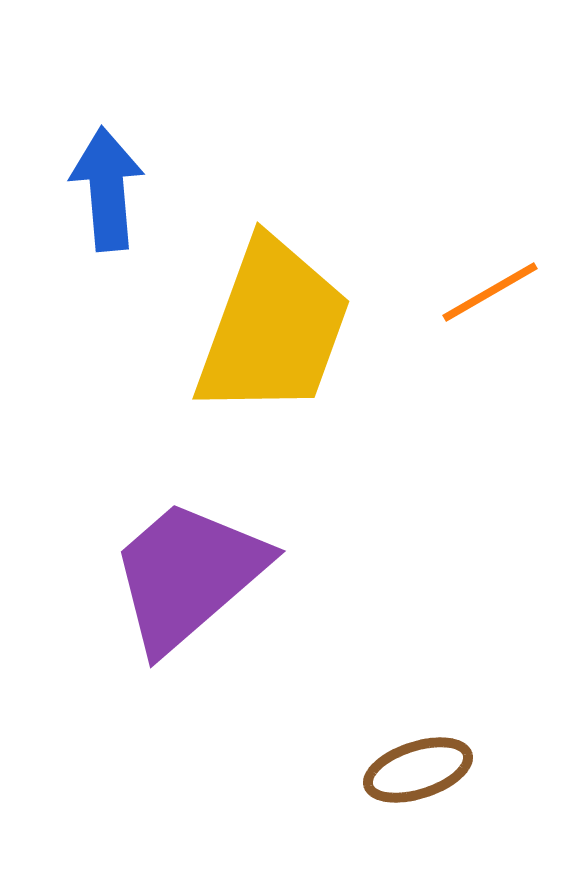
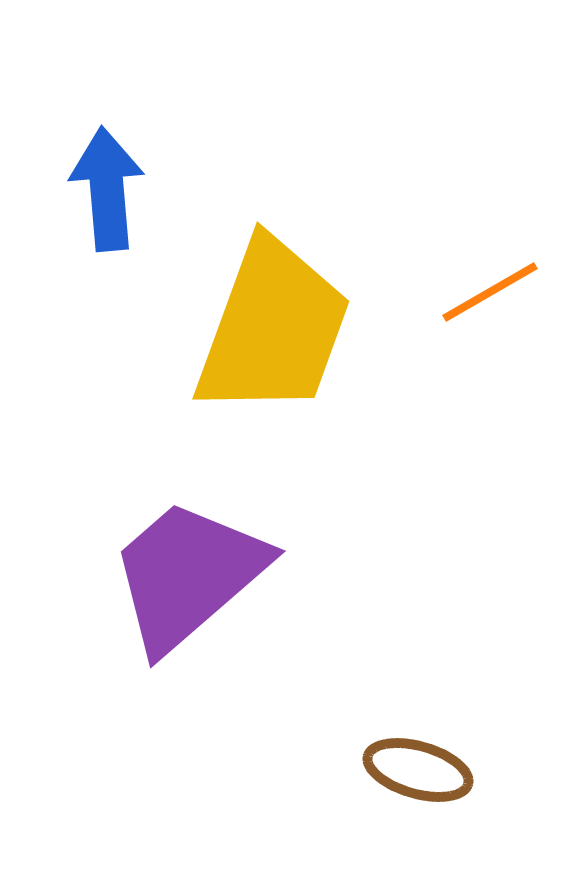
brown ellipse: rotated 34 degrees clockwise
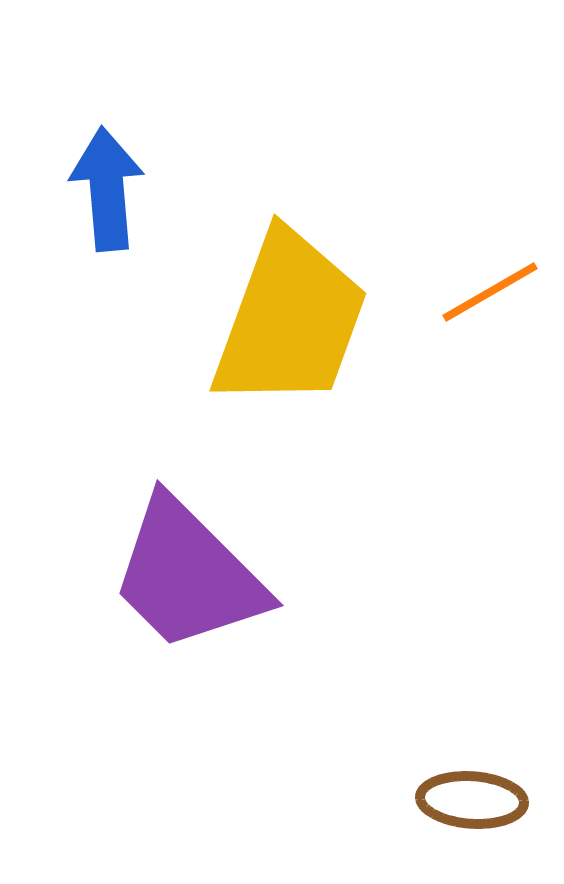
yellow trapezoid: moved 17 px right, 8 px up
purple trapezoid: rotated 94 degrees counterclockwise
brown ellipse: moved 54 px right, 30 px down; rotated 12 degrees counterclockwise
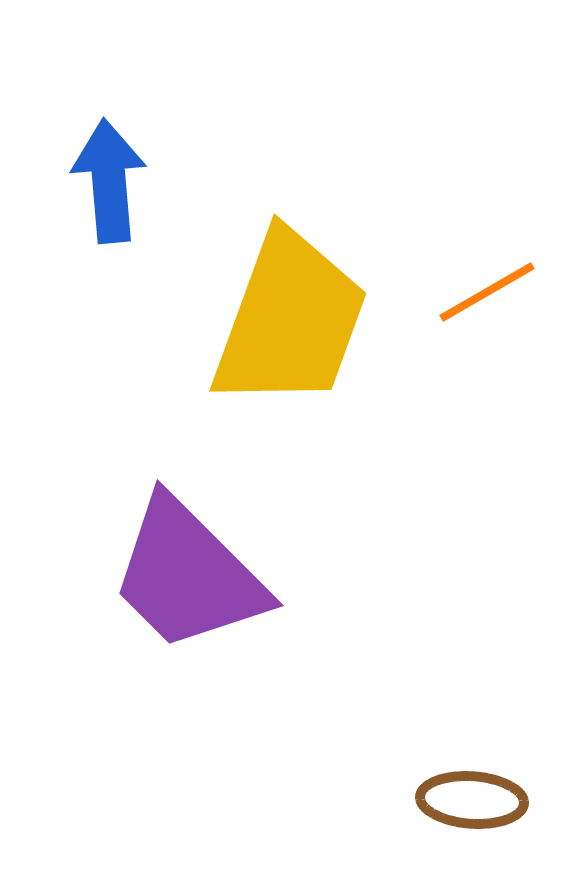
blue arrow: moved 2 px right, 8 px up
orange line: moved 3 px left
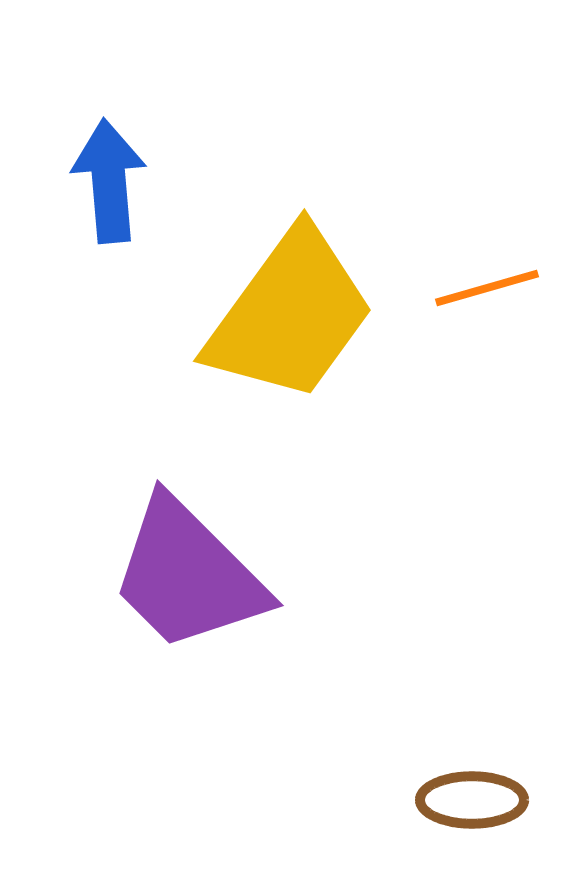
orange line: moved 4 px up; rotated 14 degrees clockwise
yellow trapezoid: moved 5 px up; rotated 16 degrees clockwise
brown ellipse: rotated 4 degrees counterclockwise
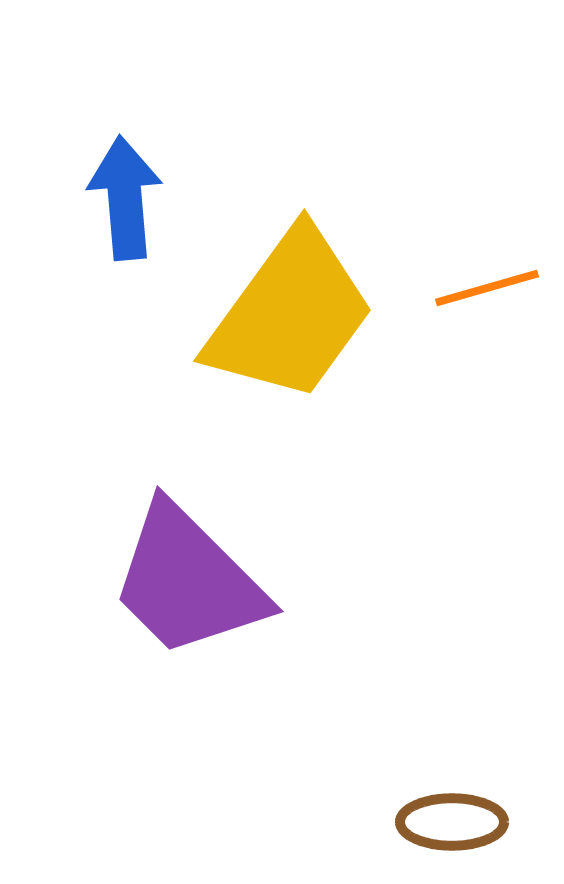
blue arrow: moved 16 px right, 17 px down
purple trapezoid: moved 6 px down
brown ellipse: moved 20 px left, 22 px down
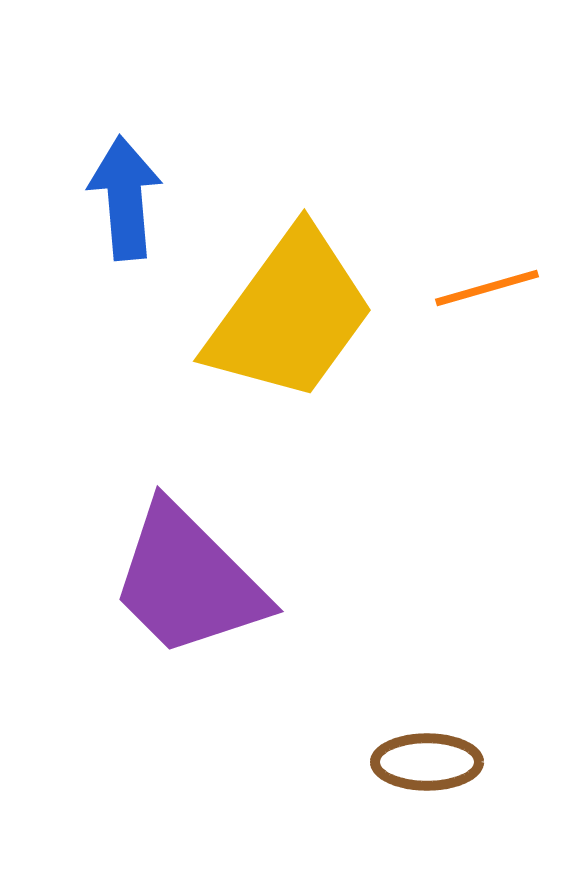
brown ellipse: moved 25 px left, 60 px up
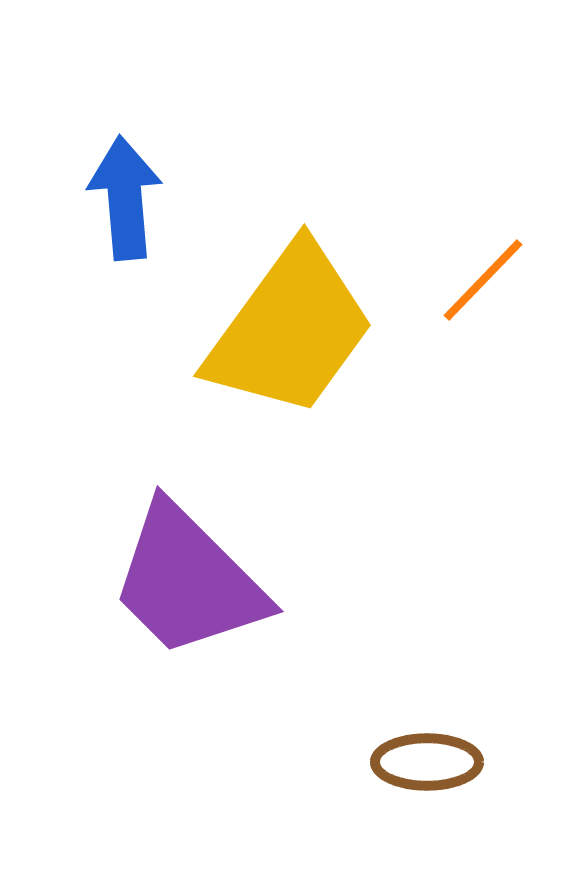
orange line: moved 4 px left, 8 px up; rotated 30 degrees counterclockwise
yellow trapezoid: moved 15 px down
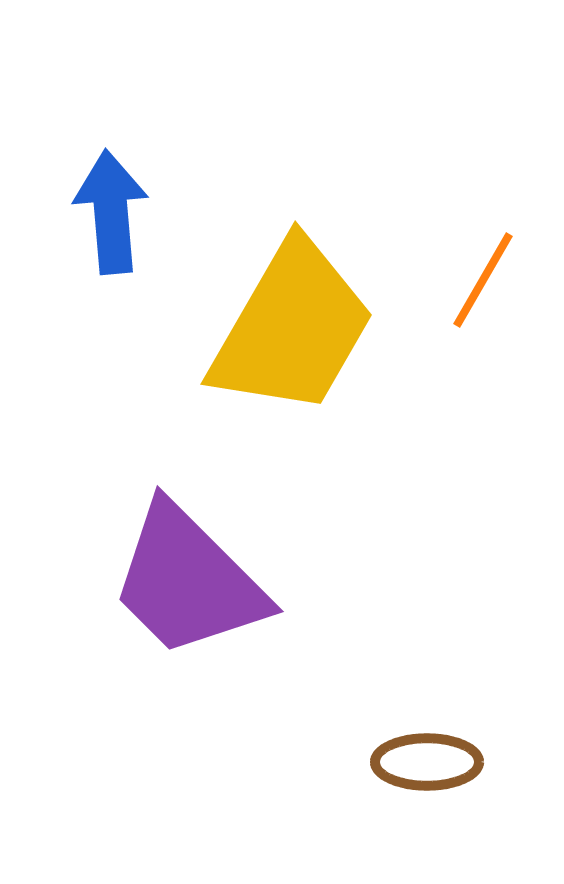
blue arrow: moved 14 px left, 14 px down
orange line: rotated 14 degrees counterclockwise
yellow trapezoid: moved 2 px right, 2 px up; rotated 6 degrees counterclockwise
